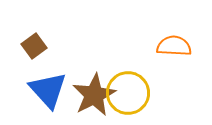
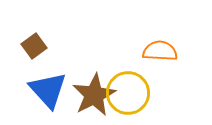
orange semicircle: moved 14 px left, 5 px down
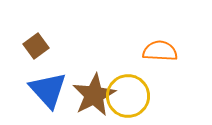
brown square: moved 2 px right
yellow circle: moved 3 px down
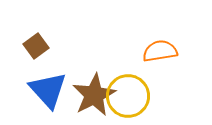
orange semicircle: rotated 12 degrees counterclockwise
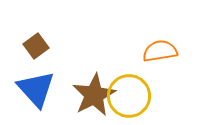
blue triangle: moved 12 px left, 1 px up
yellow circle: moved 1 px right
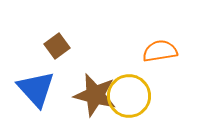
brown square: moved 21 px right
brown star: moved 1 px right; rotated 30 degrees counterclockwise
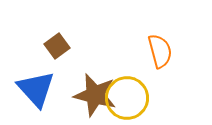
orange semicircle: rotated 84 degrees clockwise
yellow circle: moved 2 px left, 2 px down
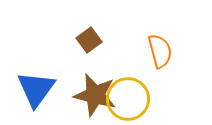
brown square: moved 32 px right, 6 px up
blue triangle: rotated 18 degrees clockwise
yellow circle: moved 1 px right, 1 px down
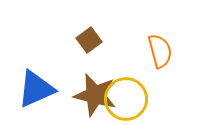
blue triangle: rotated 30 degrees clockwise
yellow circle: moved 2 px left
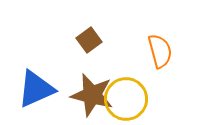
brown star: moved 3 px left
